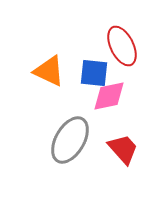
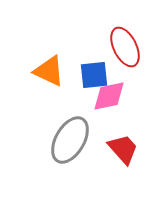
red ellipse: moved 3 px right, 1 px down
blue square: moved 2 px down; rotated 12 degrees counterclockwise
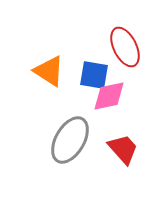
orange triangle: rotated 8 degrees clockwise
blue square: rotated 16 degrees clockwise
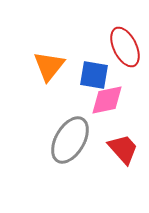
orange triangle: moved 5 px up; rotated 36 degrees clockwise
pink diamond: moved 2 px left, 4 px down
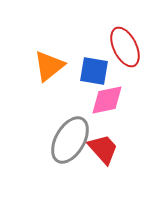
orange triangle: rotated 12 degrees clockwise
blue square: moved 4 px up
red trapezoid: moved 20 px left
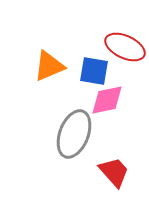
red ellipse: rotated 39 degrees counterclockwise
orange triangle: rotated 16 degrees clockwise
gray ellipse: moved 4 px right, 6 px up; rotated 9 degrees counterclockwise
red trapezoid: moved 11 px right, 23 px down
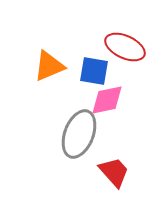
gray ellipse: moved 5 px right
